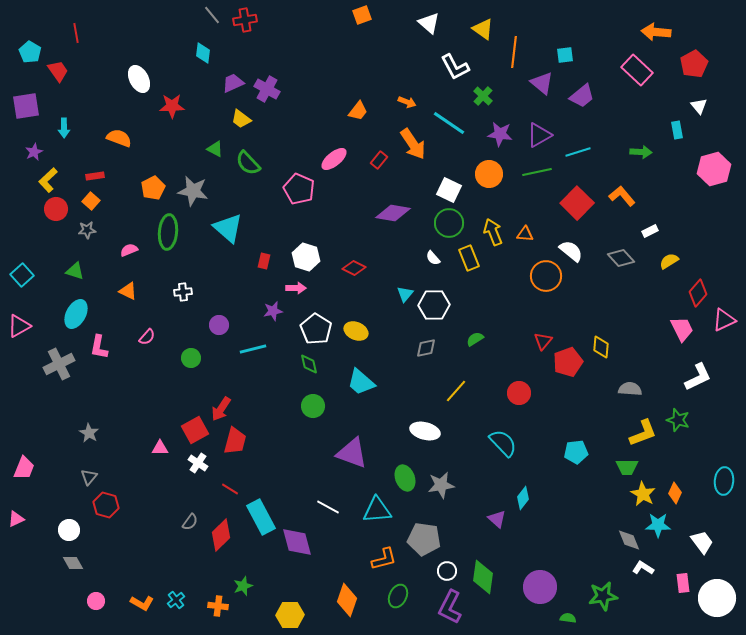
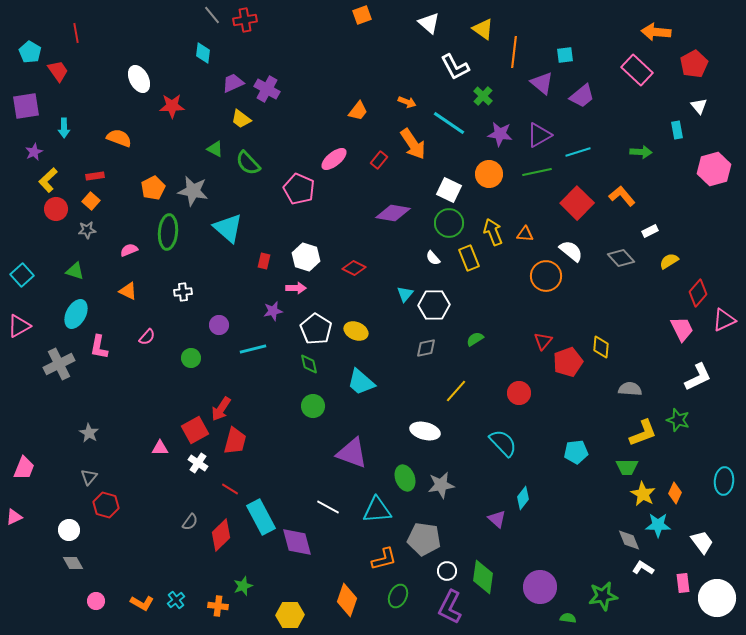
pink triangle at (16, 519): moved 2 px left, 2 px up
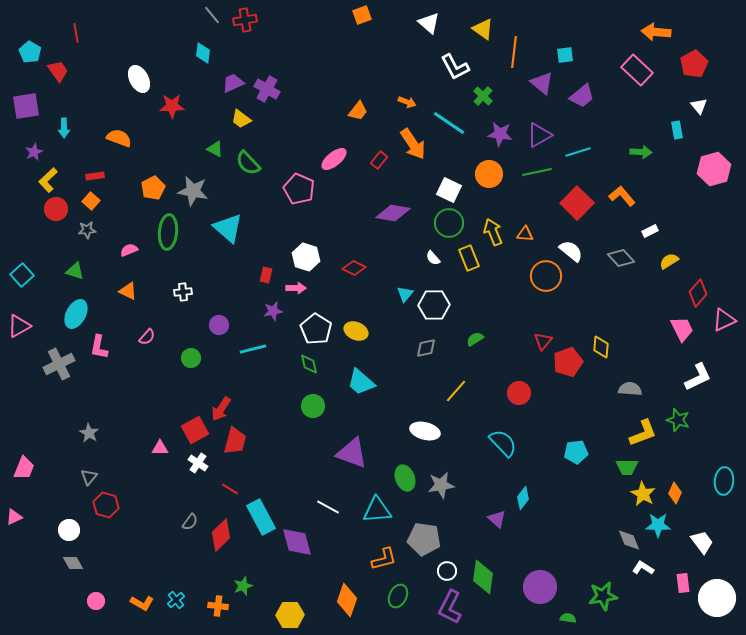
red rectangle at (264, 261): moved 2 px right, 14 px down
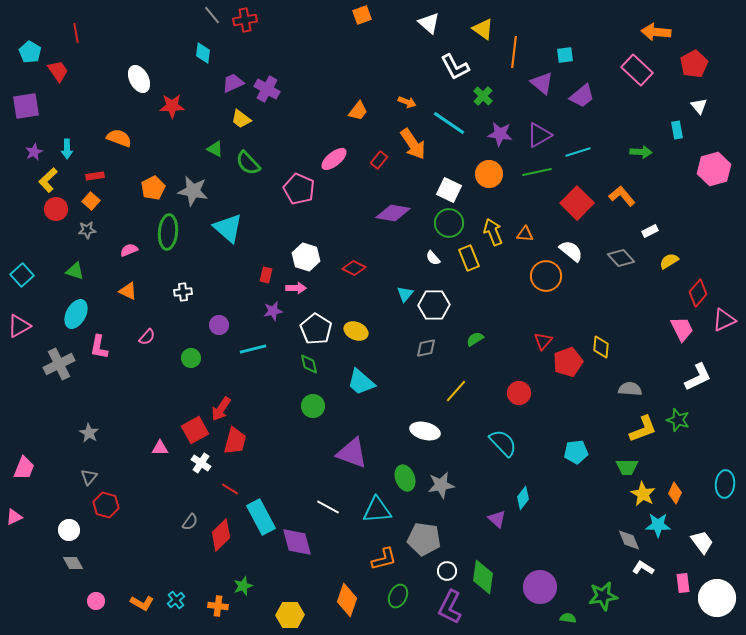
cyan arrow at (64, 128): moved 3 px right, 21 px down
yellow L-shape at (643, 433): moved 4 px up
white cross at (198, 463): moved 3 px right
cyan ellipse at (724, 481): moved 1 px right, 3 px down
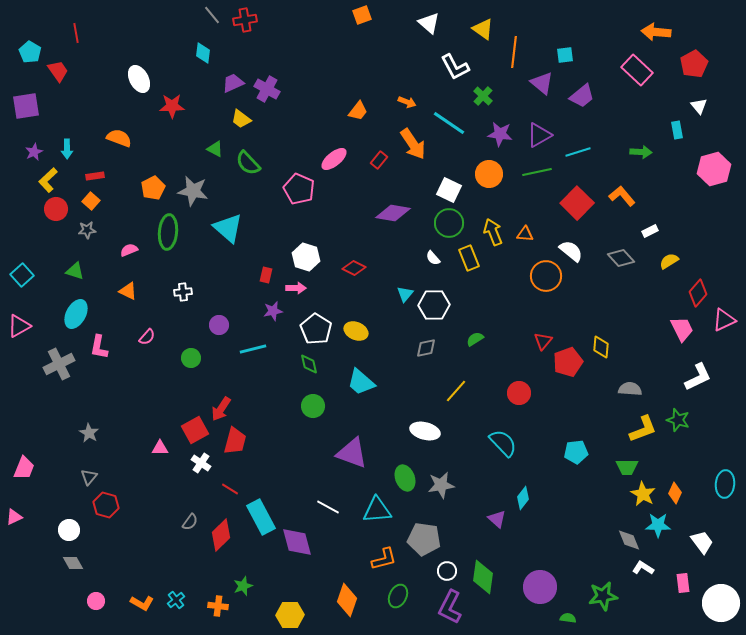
white circle at (717, 598): moved 4 px right, 5 px down
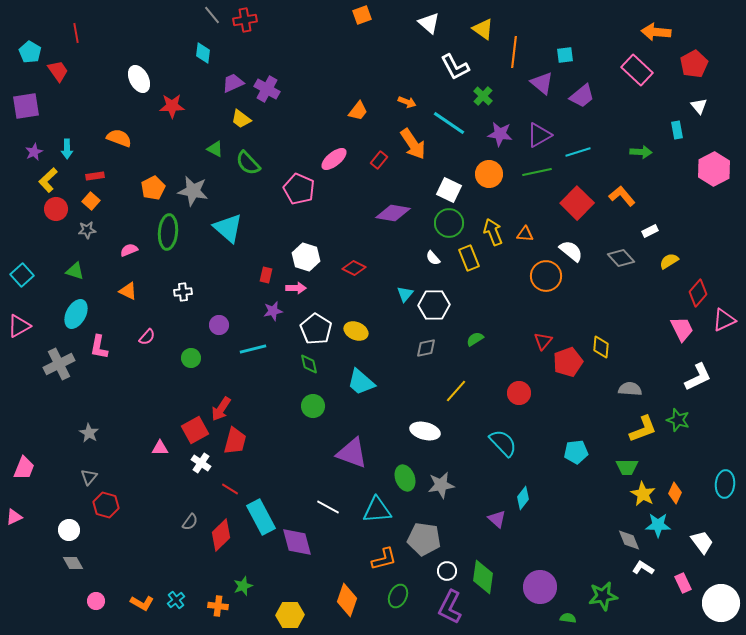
pink hexagon at (714, 169): rotated 12 degrees counterclockwise
pink rectangle at (683, 583): rotated 18 degrees counterclockwise
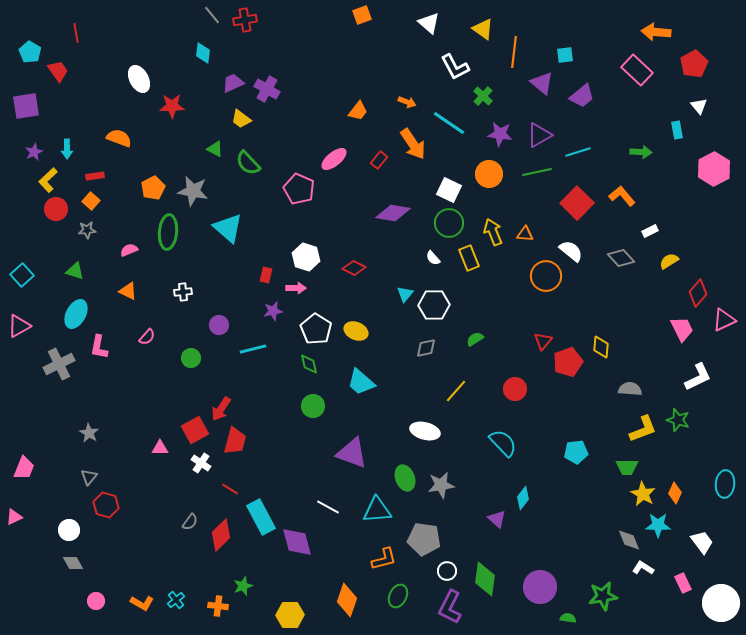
red circle at (519, 393): moved 4 px left, 4 px up
green diamond at (483, 577): moved 2 px right, 2 px down
